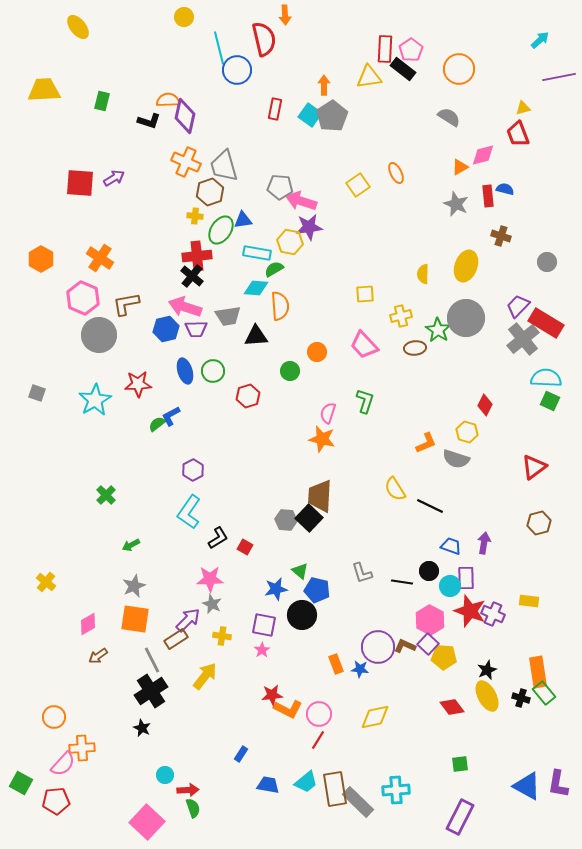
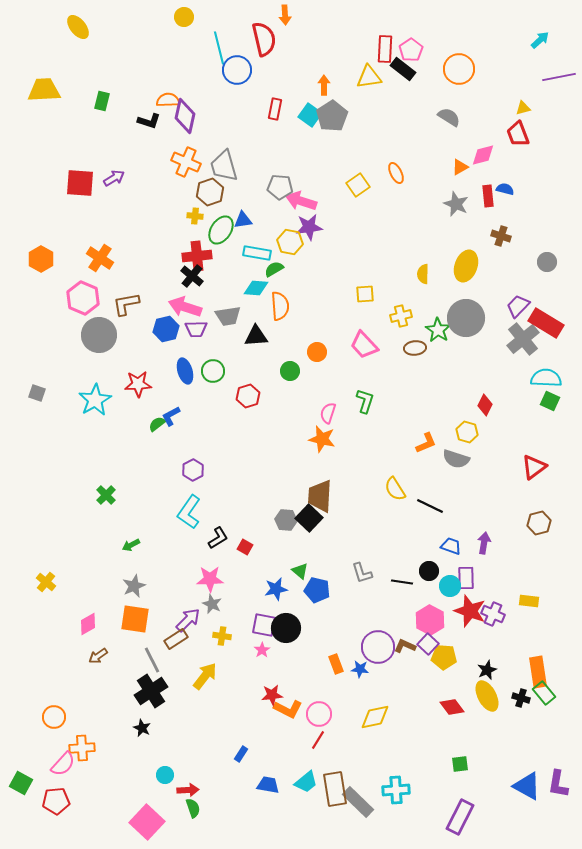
black circle at (302, 615): moved 16 px left, 13 px down
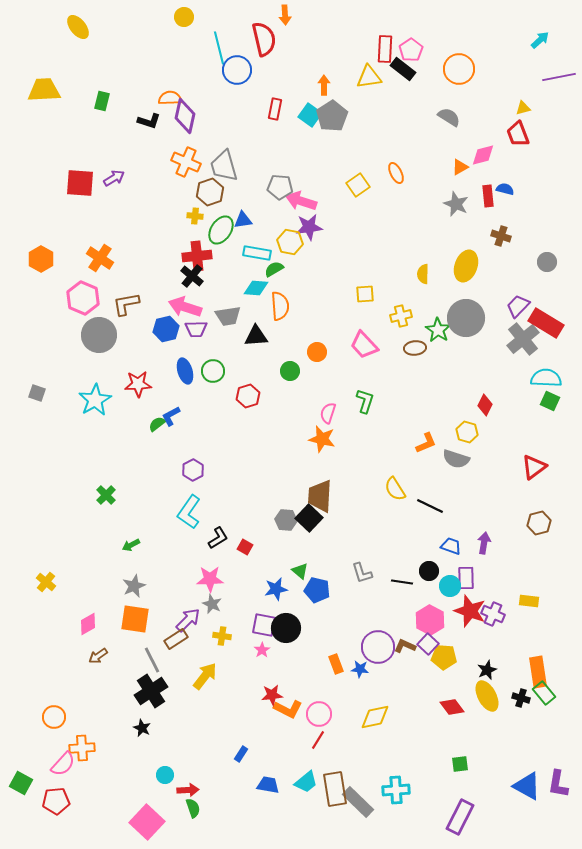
orange semicircle at (168, 100): moved 2 px right, 2 px up
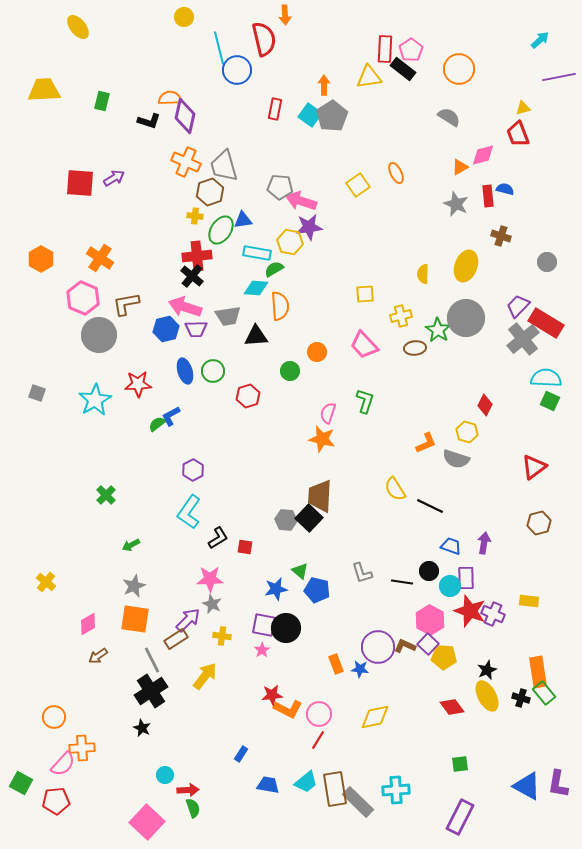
red square at (245, 547): rotated 21 degrees counterclockwise
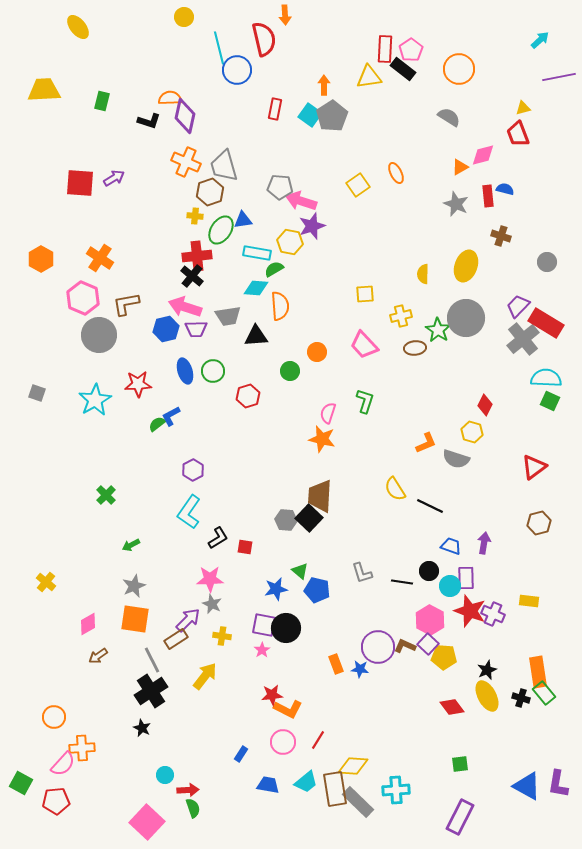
purple star at (309, 227): moved 3 px right, 1 px up; rotated 12 degrees counterclockwise
yellow hexagon at (467, 432): moved 5 px right
pink circle at (319, 714): moved 36 px left, 28 px down
yellow diamond at (375, 717): moved 22 px left, 49 px down; rotated 16 degrees clockwise
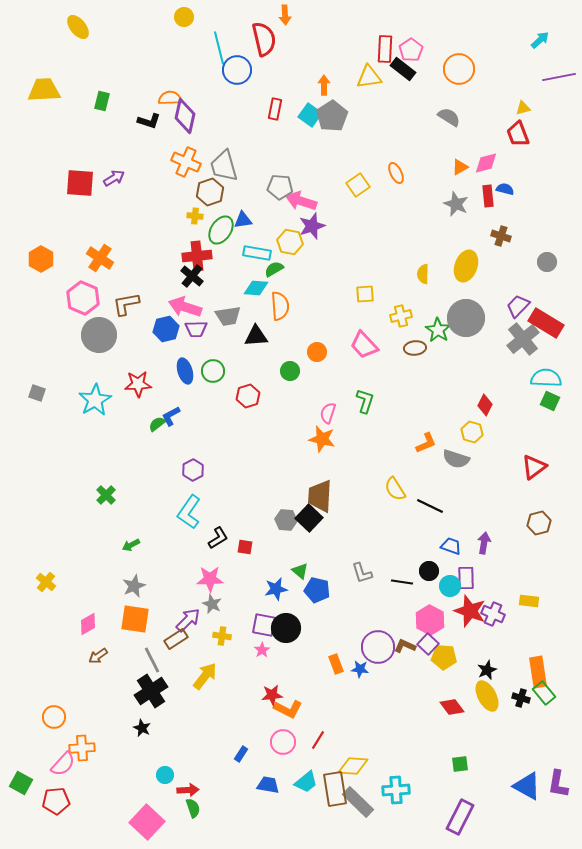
pink diamond at (483, 155): moved 3 px right, 8 px down
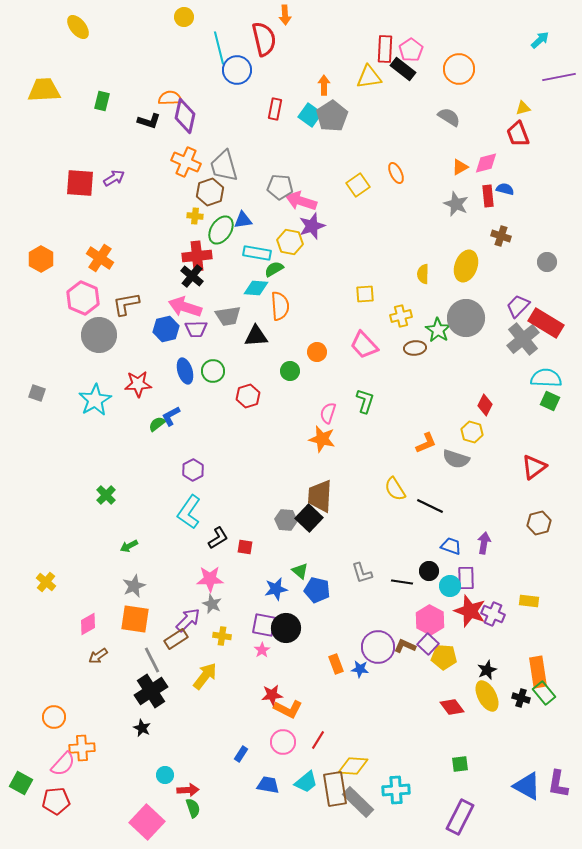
green arrow at (131, 545): moved 2 px left, 1 px down
